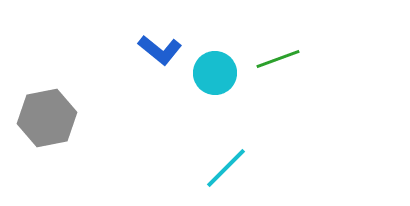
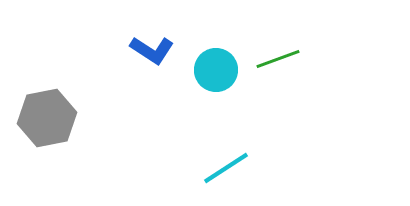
blue L-shape: moved 8 px left; rotated 6 degrees counterclockwise
cyan circle: moved 1 px right, 3 px up
cyan line: rotated 12 degrees clockwise
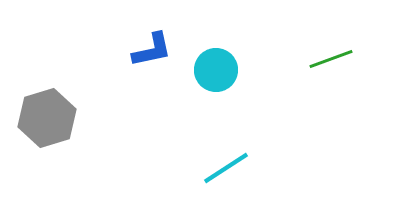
blue L-shape: rotated 45 degrees counterclockwise
green line: moved 53 px right
gray hexagon: rotated 6 degrees counterclockwise
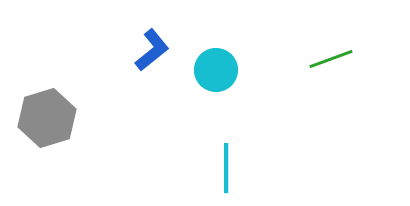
blue L-shape: rotated 27 degrees counterclockwise
cyan line: rotated 57 degrees counterclockwise
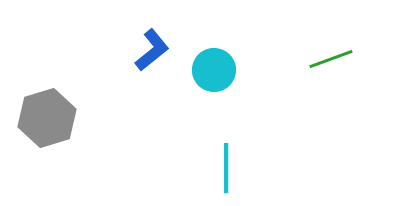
cyan circle: moved 2 px left
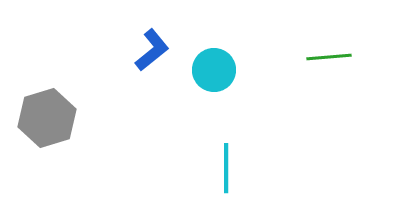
green line: moved 2 px left, 2 px up; rotated 15 degrees clockwise
